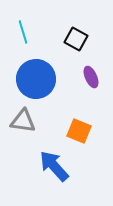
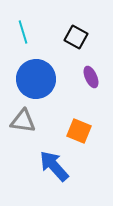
black square: moved 2 px up
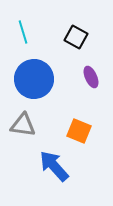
blue circle: moved 2 px left
gray triangle: moved 4 px down
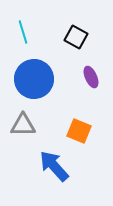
gray triangle: rotated 8 degrees counterclockwise
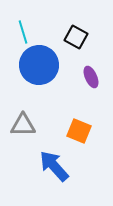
blue circle: moved 5 px right, 14 px up
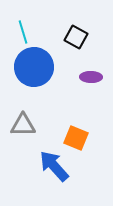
blue circle: moved 5 px left, 2 px down
purple ellipse: rotated 65 degrees counterclockwise
orange square: moved 3 px left, 7 px down
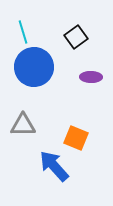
black square: rotated 25 degrees clockwise
